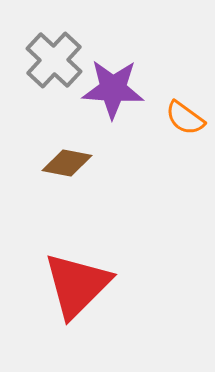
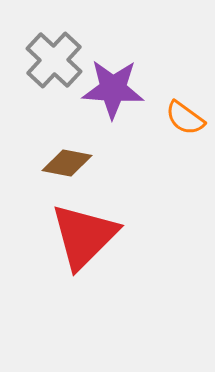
red triangle: moved 7 px right, 49 px up
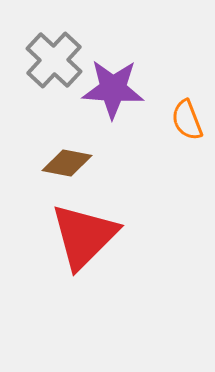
orange semicircle: moved 2 px right, 2 px down; rotated 33 degrees clockwise
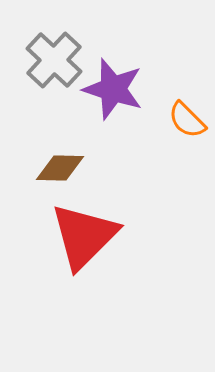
purple star: rotated 14 degrees clockwise
orange semicircle: rotated 24 degrees counterclockwise
brown diamond: moved 7 px left, 5 px down; rotated 9 degrees counterclockwise
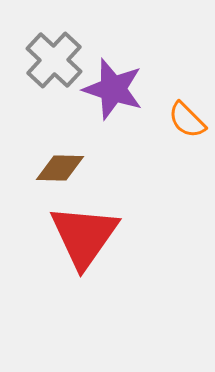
red triangle: rotated 10 degrees counterclockwise
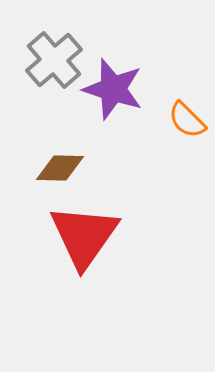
gray cross: rotated 6 degrees clockwise
